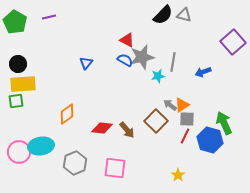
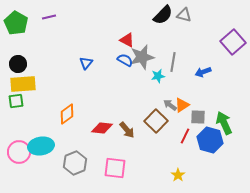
green pentagon: moved 1 px right, 1 px down
gray square: moved 11 px right, 2 px up
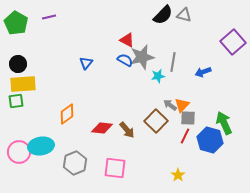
orange triangle: rotated 14 degrees counterclockwise
gray square: moved 10 px left, 1 px down
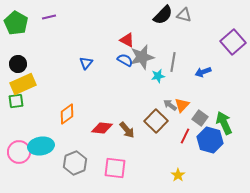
yellow rectangle: rotated 20 degrees counterclockwise
gray square: moved 12 px right; rotated 35 degrees clockwise
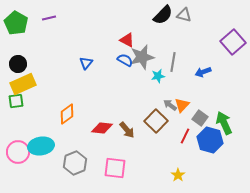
purple line: moved 1 px down
pink circle: moved 1 px left
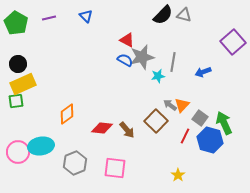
blue triangle: moved 47 px up; rotated 24 degrees counterclockwise
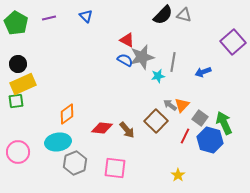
cyan ellipse: moved 17 px right, 4 px up
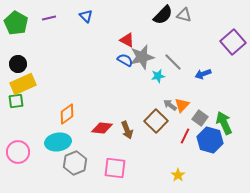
gray line: rotated 54 degrees counterclockwise
blue arrow: moved 2 px down
brown arrow: rotated 18 degrees clockwise
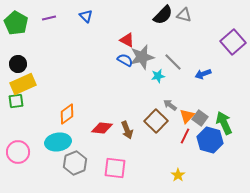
orange triangle: moved 5 px right, 11 px down
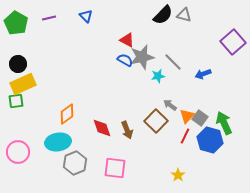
red diamond: rotated 65 degrees clockwise
